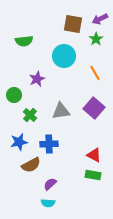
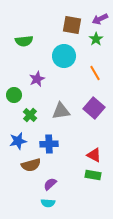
brown square: moved 1 px left, 1 px down
blue star: moved 1 px left, 1 px up
brown semicircle: rotated 12 degrees clockwise
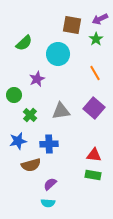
green semicircle: moved 2 px down; rotated 36 degrees counterclockwise
cyan circle: moved 6 px left, 2 px up
red triangle: rotated 21 degrees counterclockwise
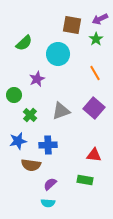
gray triangle: rotated 12 degrees counterclockwise
blue cross: moved 1 px left, 1 px down
brown semicircle: rotated 24 degrees clockwise
green rectangle: moved 8 px left, 5 px down
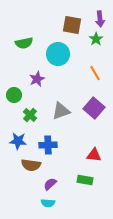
purple arrow: rotated 70 degrees counterclockwise
green semicircle: rotated 30 degrees clockwise
blue star: rotated 18 degrees clockwise
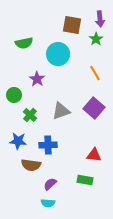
purple star: rotated 14 degrees counterclockwise
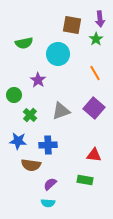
purple star: moved 1 px right, 1 px down
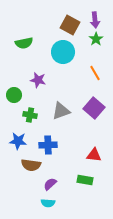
purple arrow: moved 5 px left, 1 px down
brown square: moved 2 px left; rotated 18 degrees clockwise
cyan circle: moved 5 px right, 2 px up
purple star: rotated 21 degrees counterclockwise
green cross: rotated 32 degrees counterclockwise
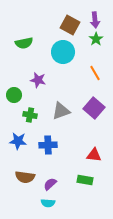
brown semicircle: moved 6 px left, 12 px down
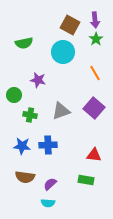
blue star: moved 4 px right, 5 px down
green rectangle: moved 1 px right
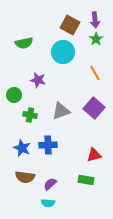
blue star: moved 2 px down; rotated 18 degrees clockwise
red triangle: rotated 21 degrees counterclockwise
